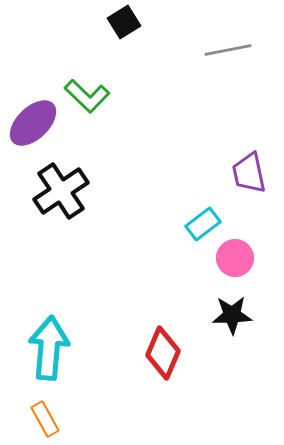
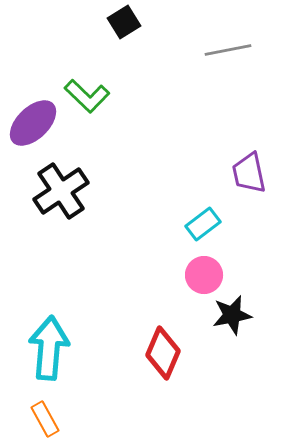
pink circle: moved 31 px left, 17 px down
black star: rotated 9 degrees counterclockwise
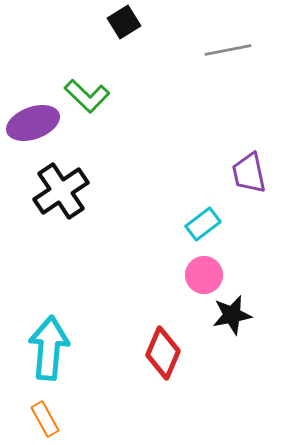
purple ellipse: rotated 24 degrees clockwise
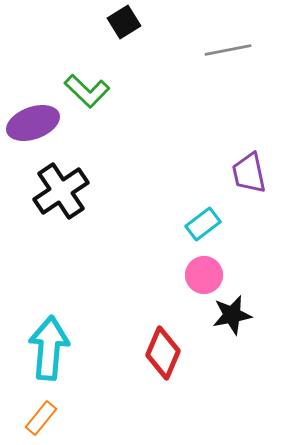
green L-shape: moved 5 px up
orange rectangle: moved 4 px left, 1 px up; rotated 68 degrees clockwise
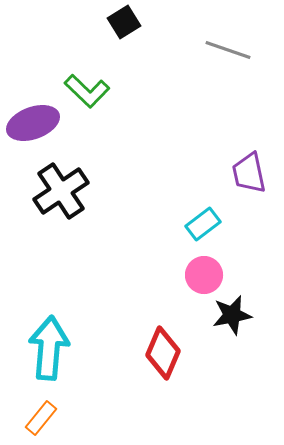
gray line: rotated 30 degrees clockwise
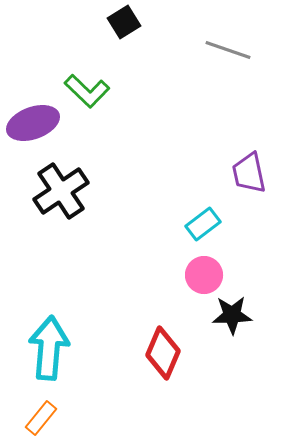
black star: rotated 9 degrees clockwise
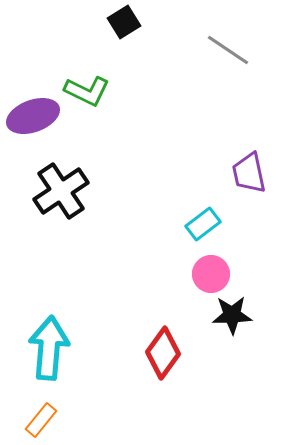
gray line: rotated 15 degrees clockwise
green L-shape: rotated 18 degrees counterclockwise
purple ellipse: moved 7 px up
pink circle: moved 7 px right, 1 px up
red diamond: rotated 12 degrees clockwise
orange rectangle: moved 2 px down
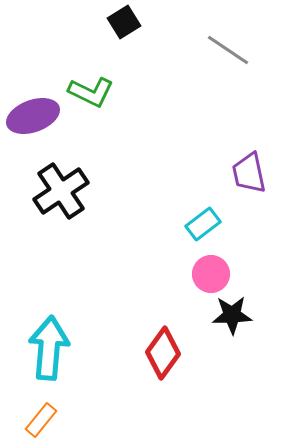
green L-shape: moved 4 px right, 1 px down
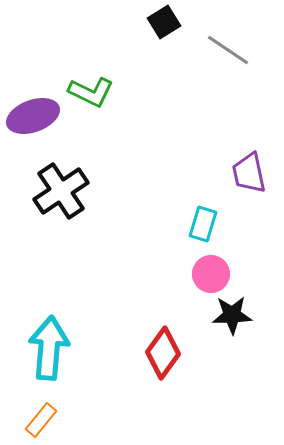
black square: moved 40 px right
cyan rectangle: rotated 36 degrees counterclockwise
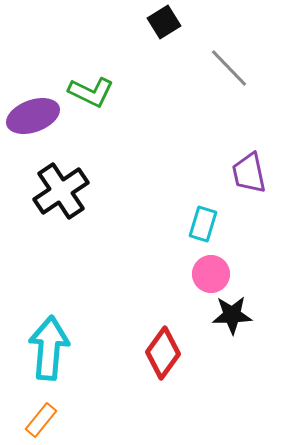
gray line: moved 1 px right, 18 px down; rotated 12 degrees clockwise
